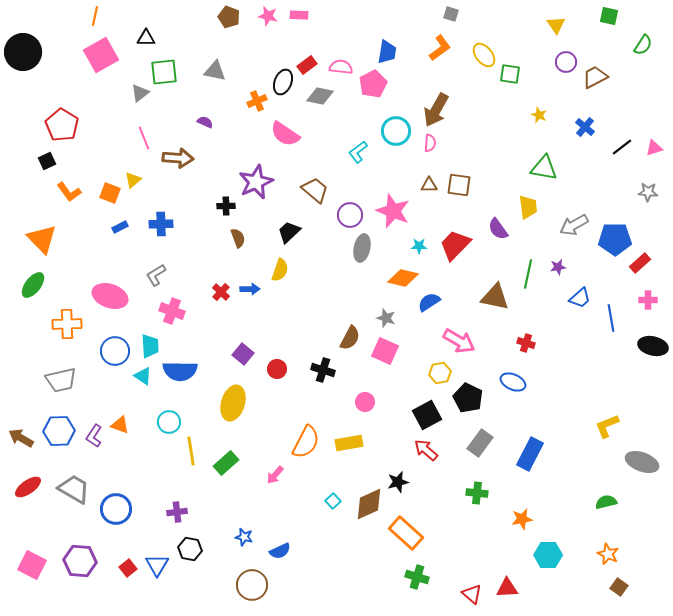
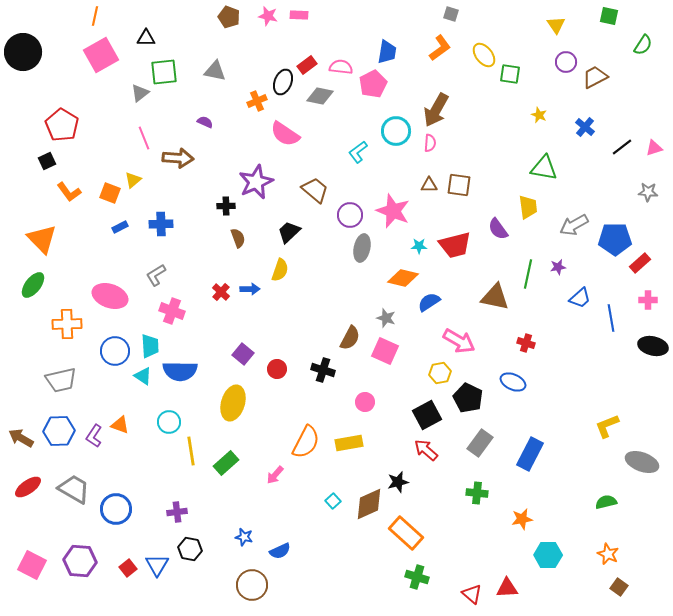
red trapezoid at (455, 245): rotated 148 degrees counterclockwise
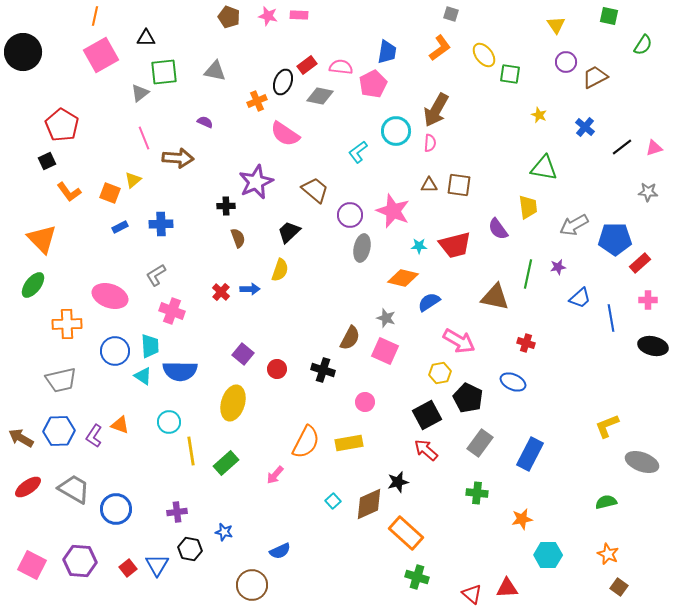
blue star at (244, 537): moved 20 px left, 5 px up
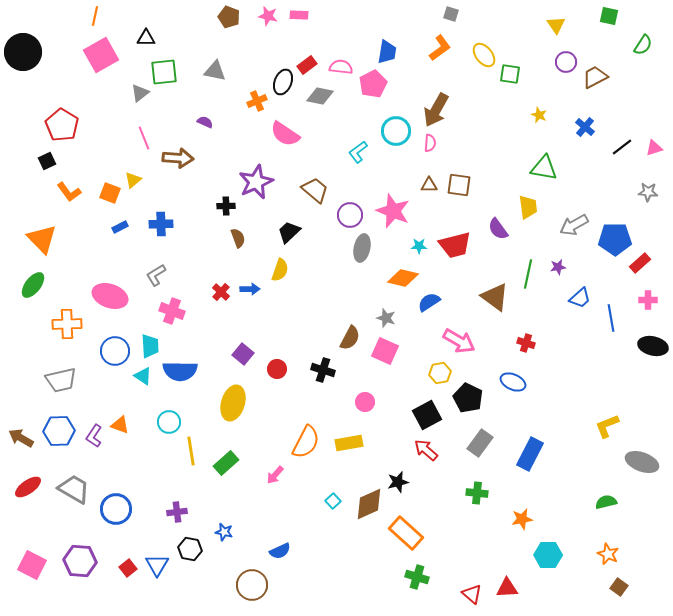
brown triangle at (495, 297): rotated 24 degrees clockwise
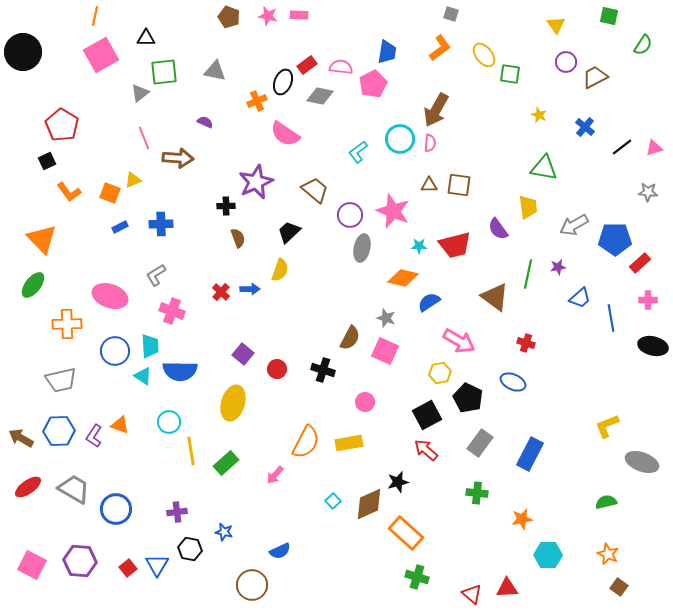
cyan circle at (396, 131): moved 4 px right, 8 px down
yellow triangle at (133, 180): rotated 18 degrees clockwise
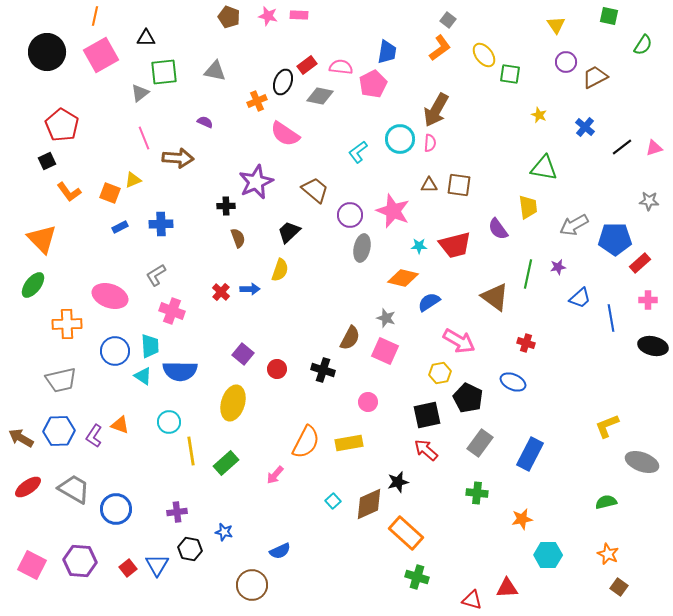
gray square at (451, 14): moved 3 px left, 6 px down; rotated 21 degrees clockwise
black circle at (23, 52): moved 24 px right
gray star at (648, 192): moved 1 px right, 9 px down
pink circle at (365, 402): moved 3 px right
black square at (427, 415): rotated 16 degrees clockwise
red triangle at (472, 594): moved 6 px down; rotated 25 degrees counterclockwise
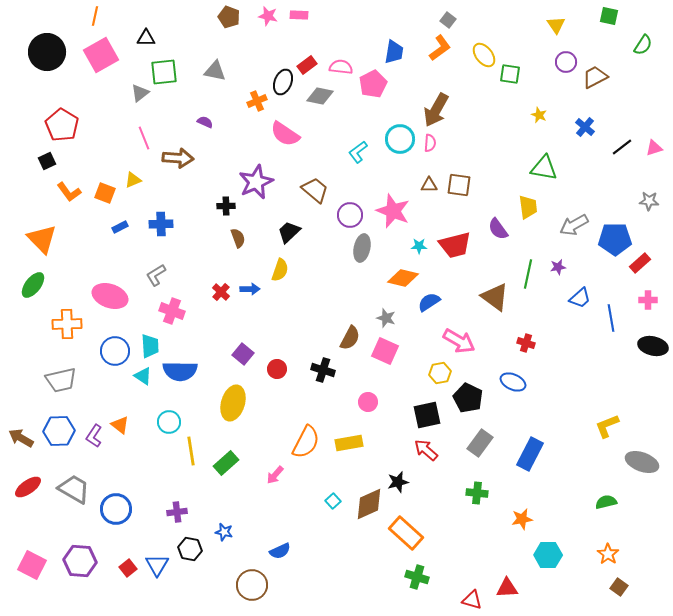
blue trapezoid at (387, 52): moved 7 px right
orange square at (110, 193): moved 5 px left
orange triangle at (120, 425): rotated 18 degrees clockwise
orange star at (608, 554): rotated 10 degrees clockwise
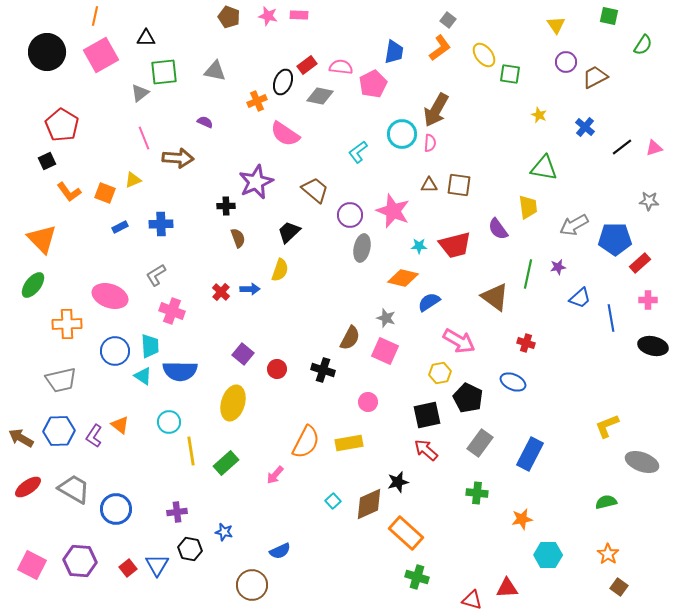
cyan circle at (400, 139): moved 2 px right, 5 px up
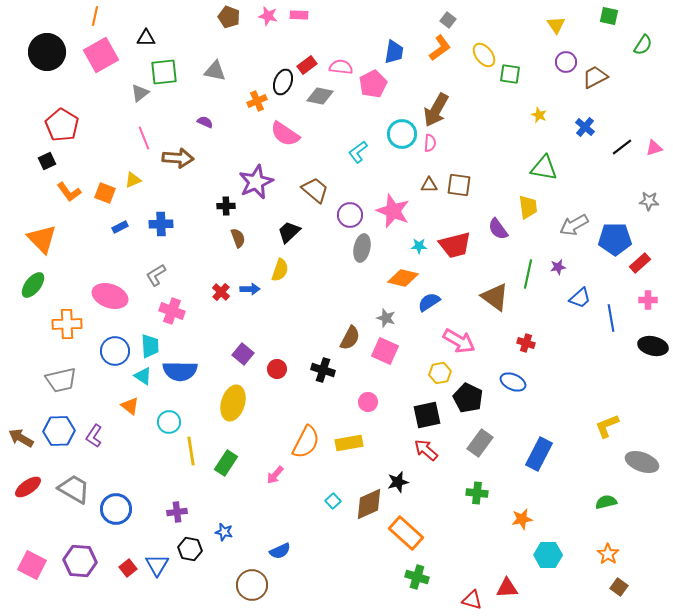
orange triangle at (120, 425): moved 10 px right, 19 px up
blue rectangle at (530, 454): moved 9 px right
green rectangle at (226, 463): rotated 15 degrees counterclockwise
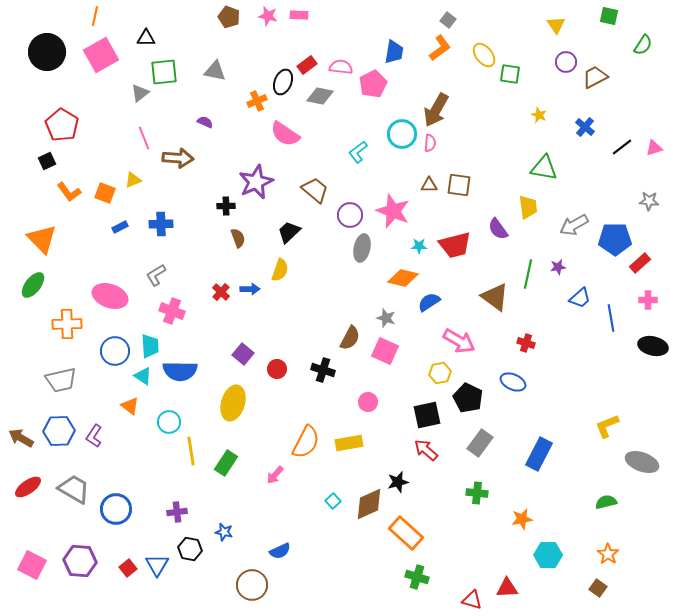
brown square at (619, 587): moved 21 px left, 1 px down
